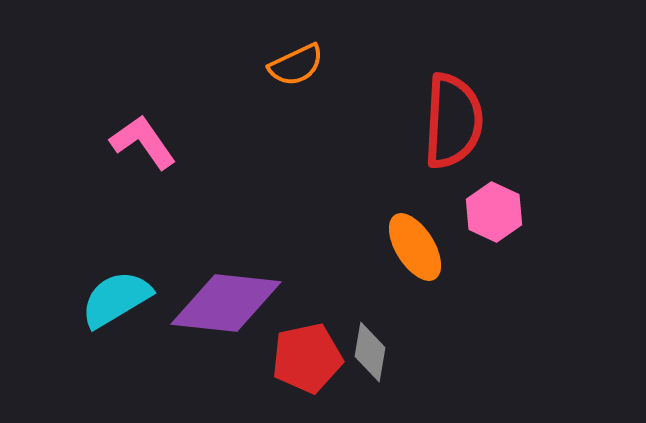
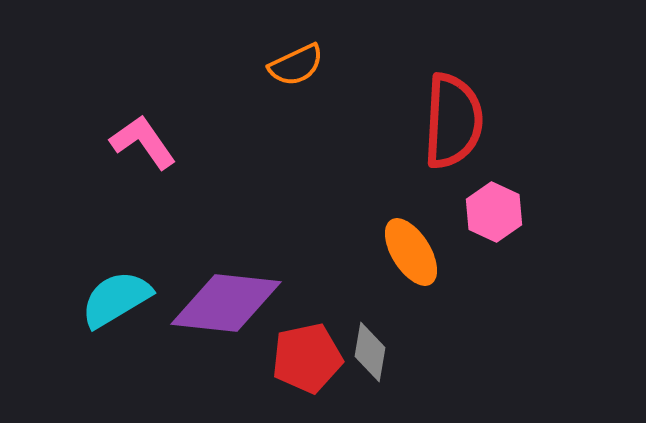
orange ellipse: moved 4 px left, 5 px down
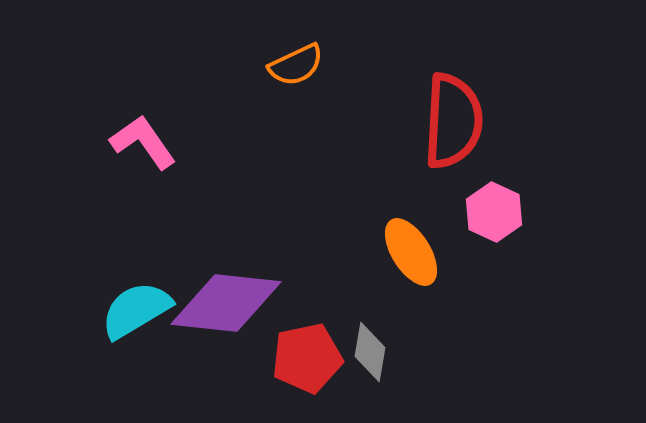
cyan semicircle: moved 20 px right, 11 px down
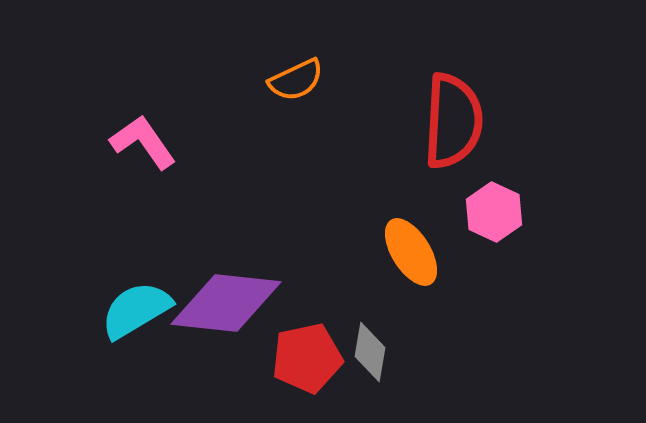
orange semicircle: moved 15 px down
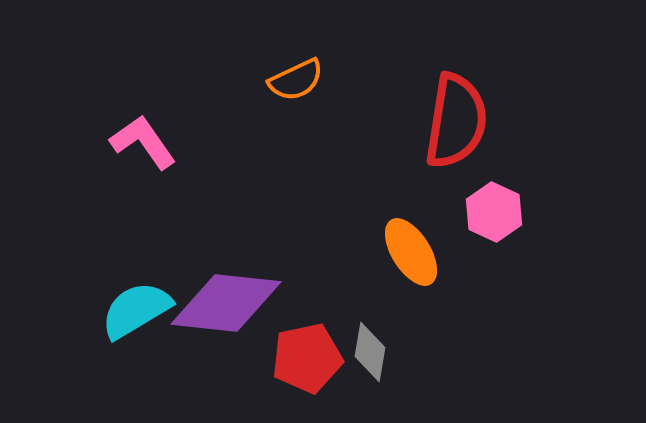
red semicircle: moved 3 px right; rotated 6 degrees clockwise
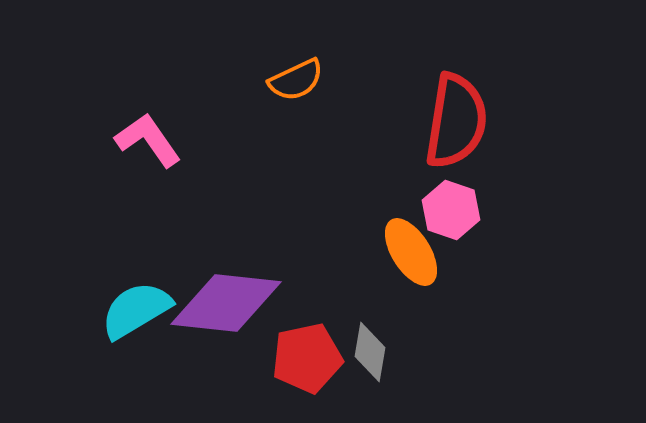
pink L-shape: moved 5 px right, 2 px up
pink hexagon: moved 43 px left, 2 px up; rotated 6 degrees counterclockwise
